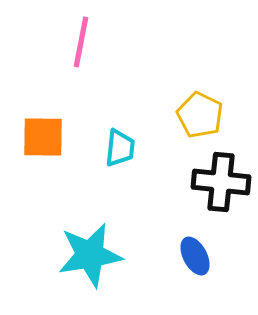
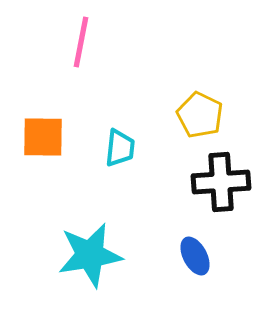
black cross: rotated 10 degrees counterclockwise
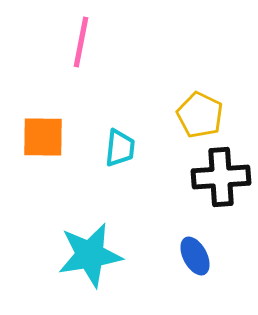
black cross: moved 5 px up
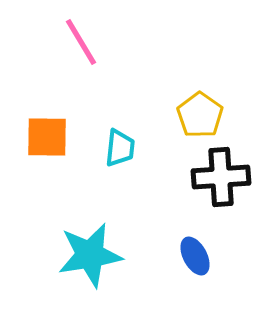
pink line: rotated 42 degrees counterclockwise
yellow pentagon: rotated 9 degrees clockwise
orange square: moved 4 px right
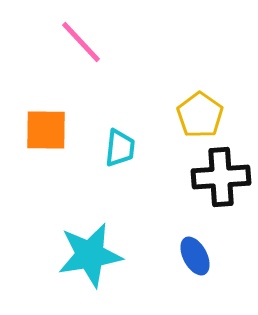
pink line: rotated 12 degrees counterclockwise
orange square: moved 1 px left, 7 px up
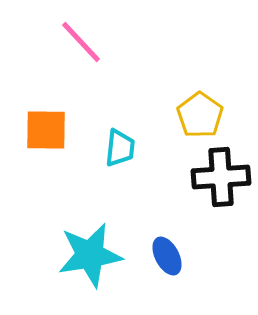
blue ellipse: moved 28 px left
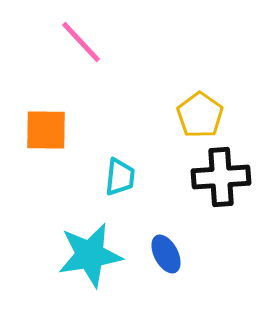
cyan trapezoid: moved 29 px down
blue ellipse: moved 1 px left, 2 px up
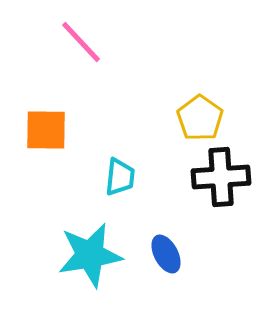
yellow pentagon: moved 3 px down
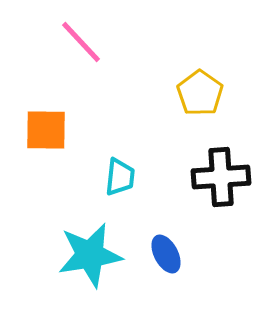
yellow pentagon: moved 25 px up
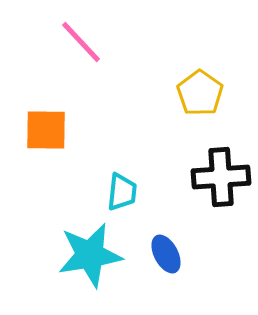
cyan trapezoid: moved 2 px right, 15 px down
